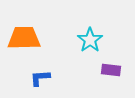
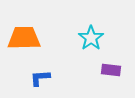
cyan star: moved 1 px right, 2 px up
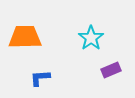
orange trapezoid: moved 1 px right, 1 px up
purple rectangle: rotated 30 degrees counterclockwise
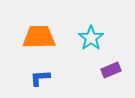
orange trapezoid: moved 14 px right
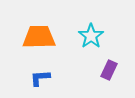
cyan star: moved 2 px up
purple rectangle: moved 2 px left; rotated 42 degrees counterclockwise
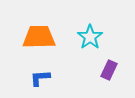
cyan star: moved 1 px left, 1 px down
